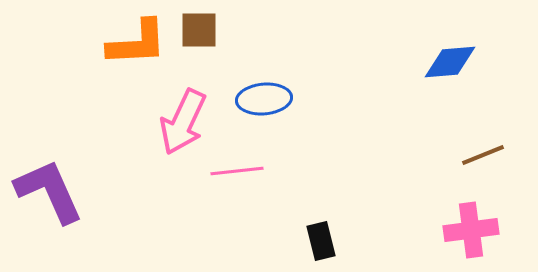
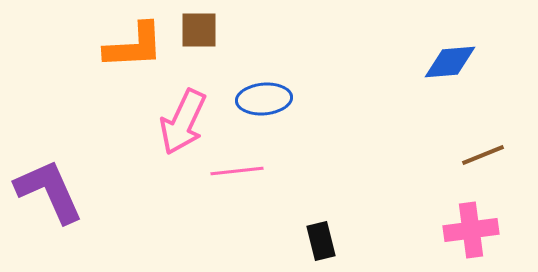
orange L-shape: moved 3 px left, 3 px down
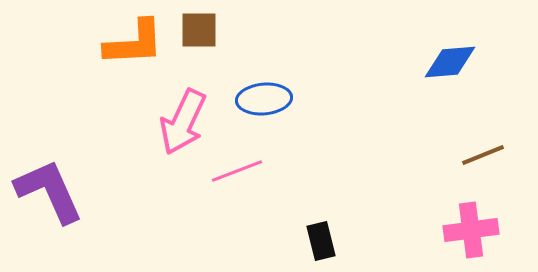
orange L-shape: moved 3 px up
pink line: rotated 15 degrees counterclockwise
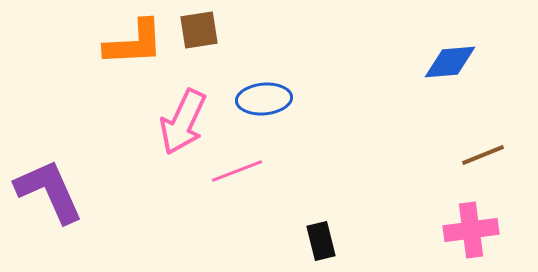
brown square: rotated 9 degrees counterclockwise
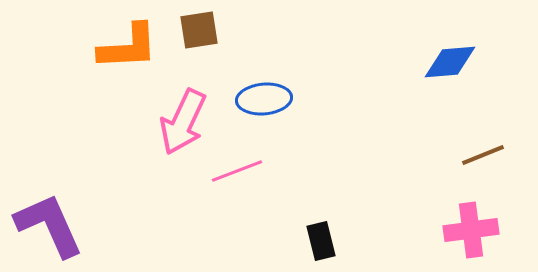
orange L-shape: moved 6 px left, 4 px down
purple L-shape: moved 34 px down
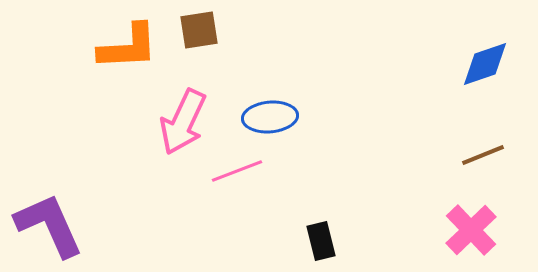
blue diamond: moved 35 px right, 2 px down; rotated 14 degrees counterclockwise
blue ellipse: moved 6 px right, 18 px down
pink cross: rotated 36 degrees counterclockwise
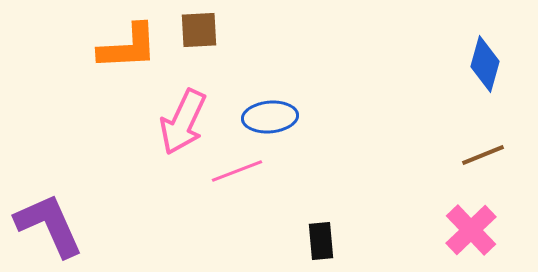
brown square: rotated 6 degrees clockwise
blue diamond: rotated 56 degrees counterclockwise
black rectangle: rotated 9 degrees clockwise
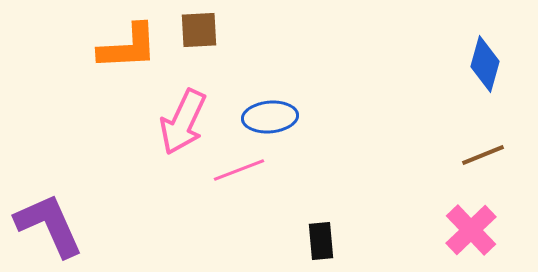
pink line: moved 2 px right, 1 px up
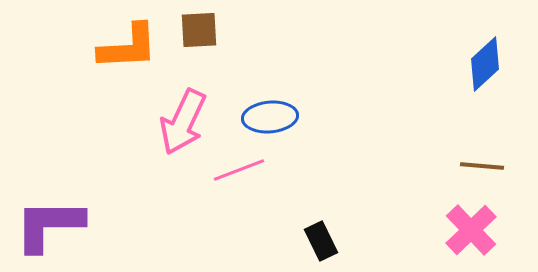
blue diamond: rotated 32 degrees clockwise
brown line: moved 1 px left, 11 px down; rotated 27 degrees clockwise
purple L-shape: rotated 66 degrees counterclockwise
black rectangle: rotated 21 degrees counterclockwise
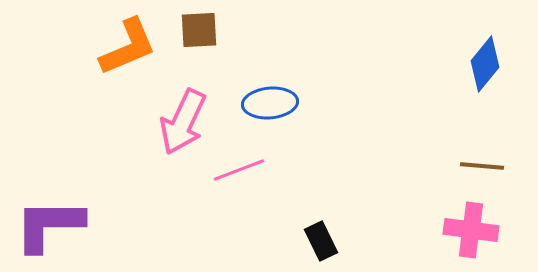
orange L-shape: rotated 20 degrees counterclockwise
blue diamond: rotated 8 degrees counterclockwise
blue ellipse: moved 14 px up
pink cross: rotated 38 degrees counterclockwise
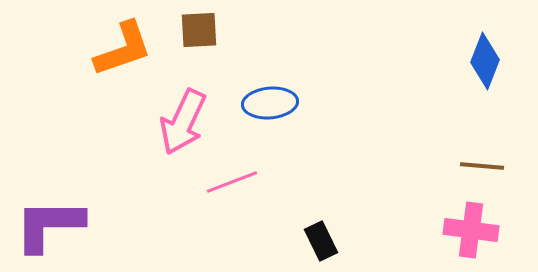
orange L-shape: moved 5 px left, 2 px down; rotated 4 degrees clockwise
blue diamond: moved 3 px up; rotated 18 degrees counterclockwise
pink line: moved 7 px left, 12 px down
